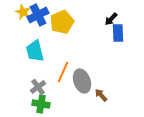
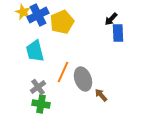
gray ellipse: moved 1 px right, 2 px up
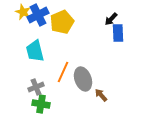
gray cross: moved 2 px left; rotated 14 degrees clockwise
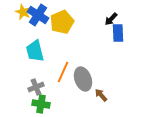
blue cross: rotated 30 degrees counterclockwise
